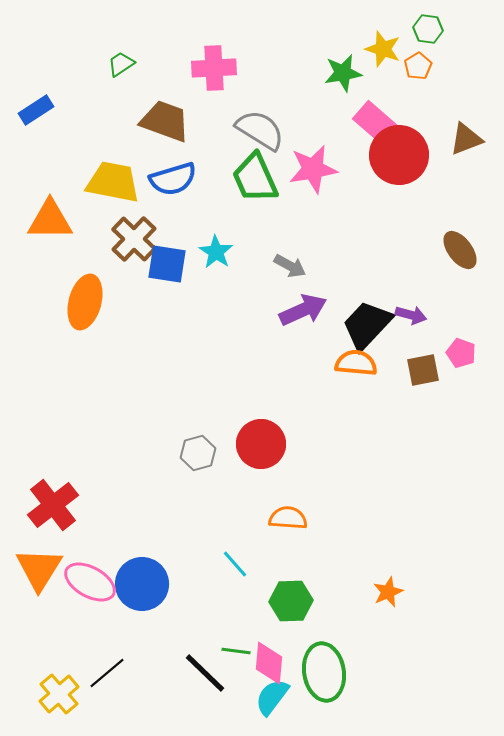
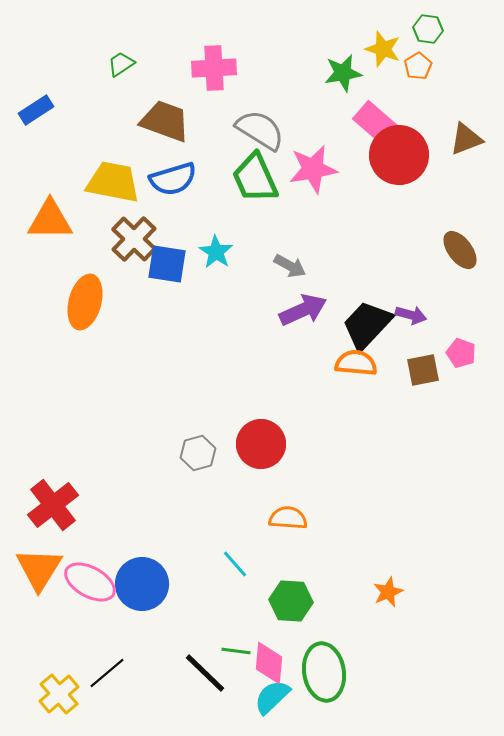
green hexagon at (291, 601): rotated 6 degrees clockwise
cyan semicircle at (272, 697): rotated 9 degrees clockwise
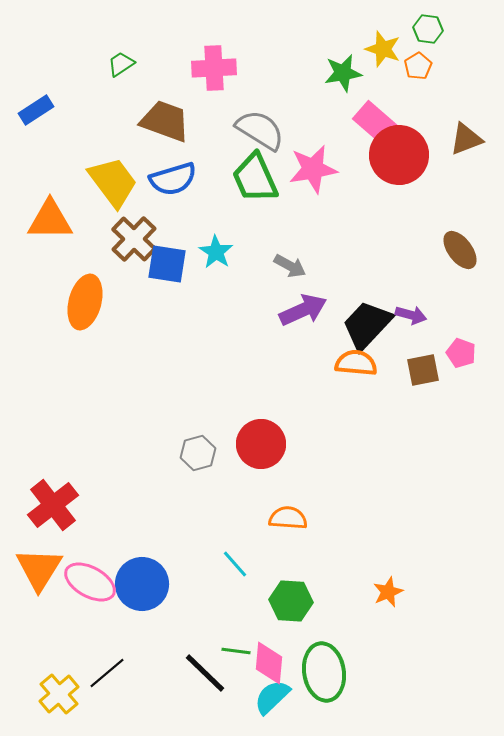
yellow trapezoid at (113, 182): rotated 42 degrees clockwise
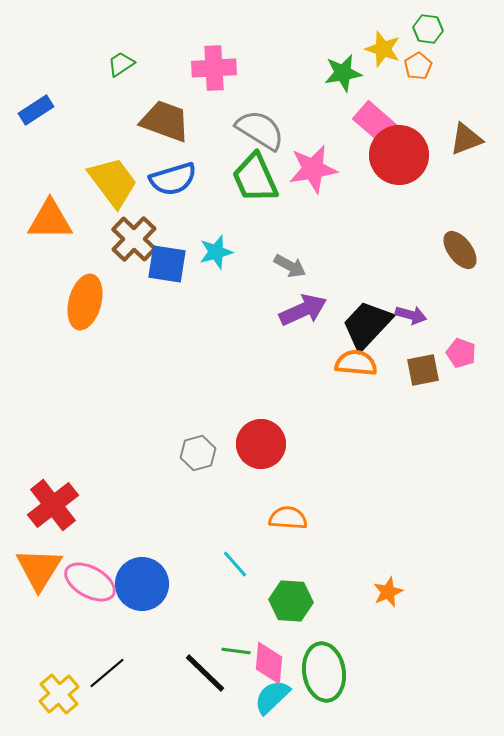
cyan star at (216, 252): rotated 24 degrees clockwise
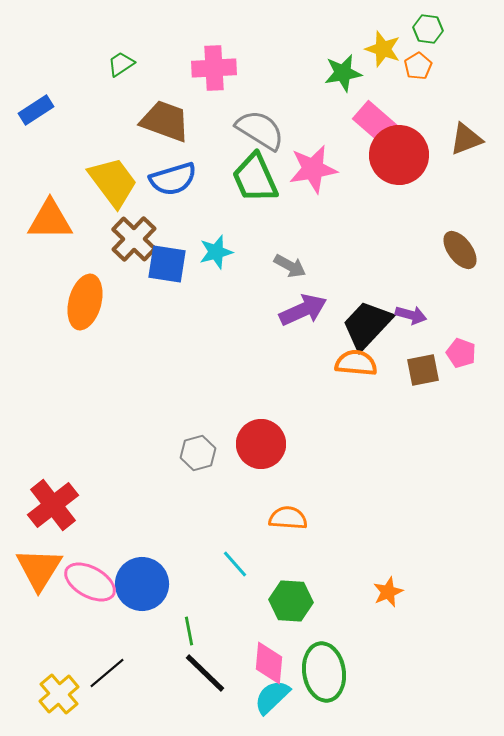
green line at (236, 651): moved 47 px left, 20 px up; rotated 72 degrees clockwise
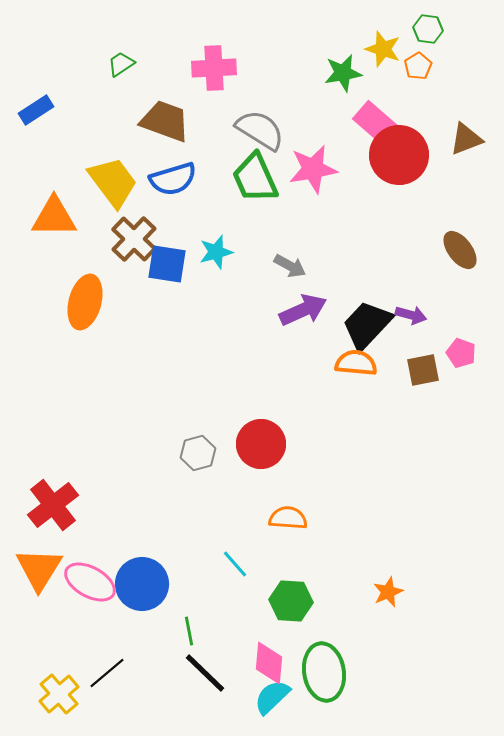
orange triangle at (50, 220): moved 4 px right, 3 px up
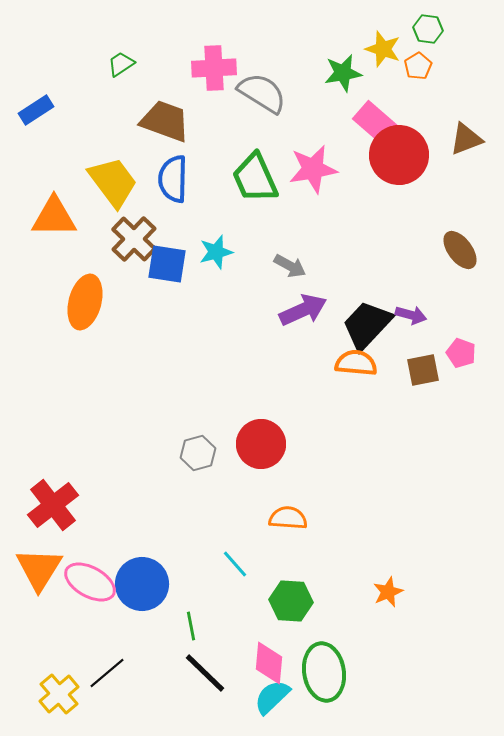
gray semicircle at (260, 130): moved 2 px right, 37 px up
blue semicircle at (173, 179): rotated 108 degrees clockwise
green line at (189, 631): moved 2 px right, 5 px up
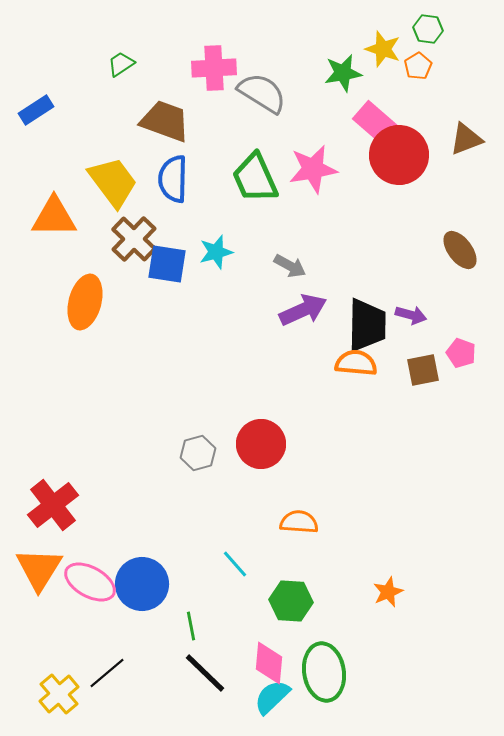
black trapezoid at (367, 325): rotated 138 degrees clockwise
orange semicircle at (288, 518): moved 11 px right, 4 px down
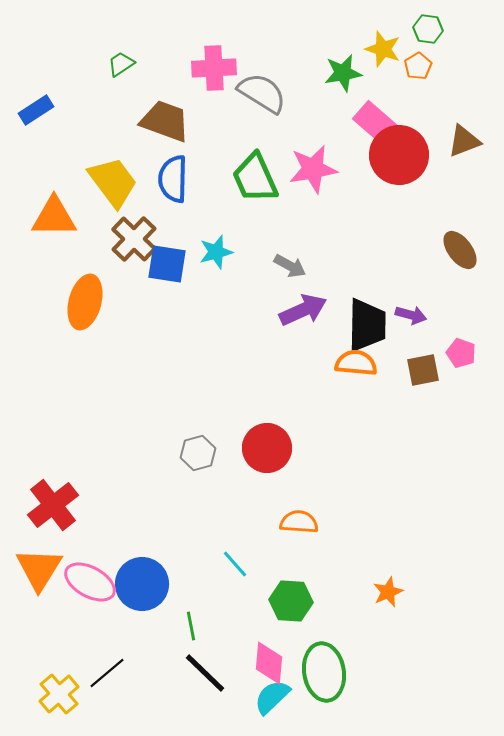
brown triangle at (466, 139): moved 2 px left, 2 px down
red circle at (261, 444): moved 6 px right, 4 px down
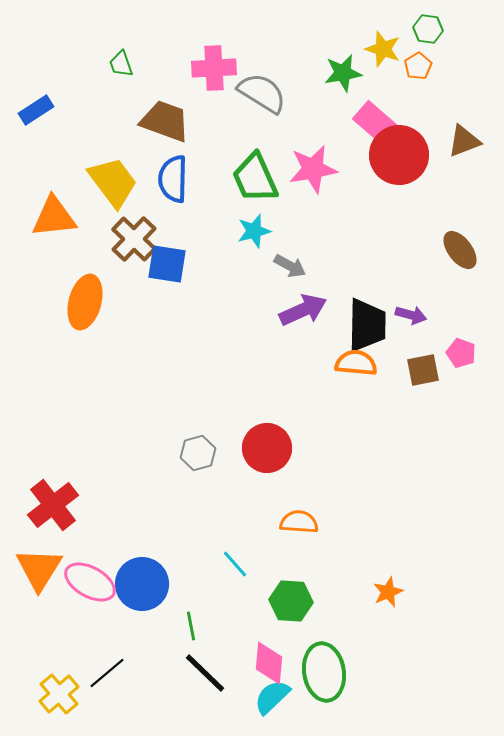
green trapezoid at (121, 64): rotated 76 degrees counterclockwise
orange triangle at (54, 217): rotated 6 degrees counterclockwise
cyan star at (216, 252): moved 38 px right, 21 px up
